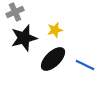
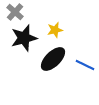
gray cross: rotated 24 degrees counterclockwise
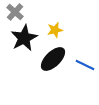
black star: rotated 12 degrees counterclockwise
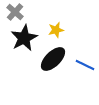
yellow star: moved 1 px right
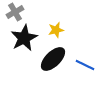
gray cross: rotated 18 degrees clockwise
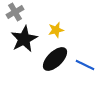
black star: moved 1 px down
black ellipse: moved 2 px right
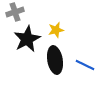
gray cross: rotated 12 degrees clockwise
black star: moved 3 px right
black ellipse: moved 1 px down; rotated 56 degrees counterclockwise
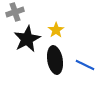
yellow star: rotated 21 degrees counterclockwise
